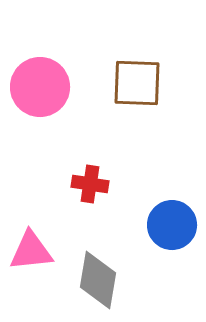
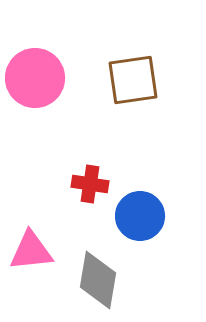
brown square: moved 4 px left, 3 px up; rotated 10 degrees counterclockwise
pink circle: moved 5 px left, 9 px up
blue circle: moved 32 px left, 9 px up
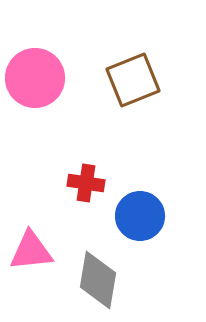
brown square: rotated 14 degrees counterclockwise
red cross: moved 4 px left, 1 px up
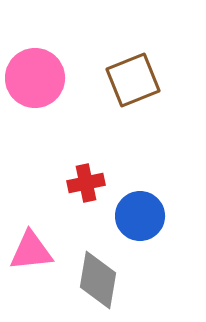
red cross: rotated 21 degrees counterclockwise
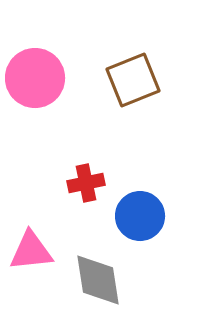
gray diamond: rotated 18 degrees counterclockwise
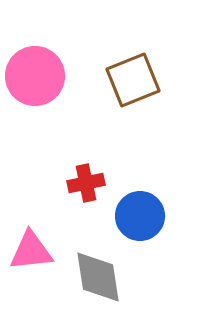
pink circle: moved 2 px up
gray diamond: moved 3 px up
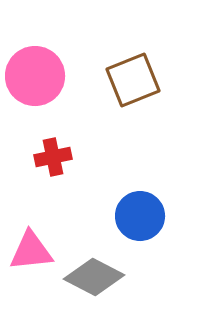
red cross: moved 33 px left, 26 px up
gray diamond: moved 4 px left; rotated 54 degrees counterclockwise
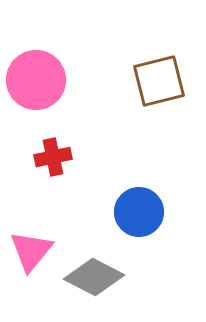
pink circle: moved 1 px right, 4 px down
brown square: moved 26 px right, 1 px down; rotated 8 degrees clockwise
blue circle: moved 1 px left, 4 px up
pink triangle: rotated 45 degrees counterclockwise
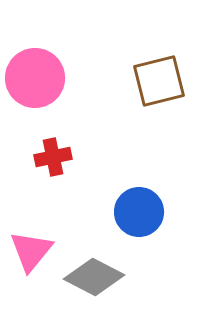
pink circle: moved 1 px left, 2 px up
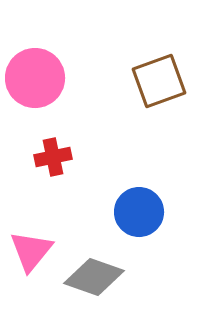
brown square: rotated 6 degrees counterclockwise
gray diamond: rotated 8 degrees counterclockwise
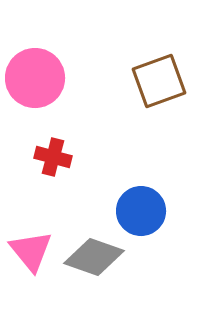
red cross: rotated 27 degrees clockwise
blue circle: moved 2 px right, 1 px up
pink triangle: rotated 18 degrees counterclockwise
gray diamond: moved 20 px up
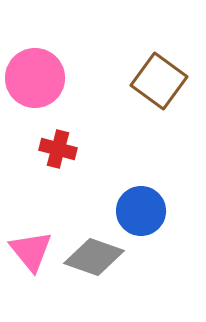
brown square: rotated 34 degrees counterclockwise
red cross: moved 5 px right, 8 px up
